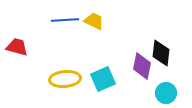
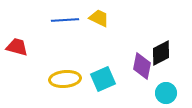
yellow trapezoid: moved 5 px right, 3 px up
black diamond: rotated 56 degrees clockwise
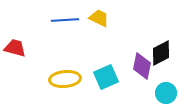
red trapezoid: moved 2 px left, 1 px down
cyan square: moved 3 px right, 2 px up
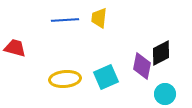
yellow trapezoid: rotated 110 degrees counterclockwise
cyan circle: moved 1 px left, 1 px down
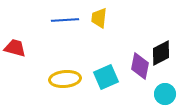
purple diamond: moved 2 px left
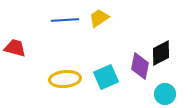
yellow trapezoid: rotated 50 degrees clockwise
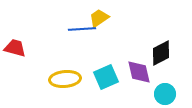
blue line: moved 17 px right, 9 px down
purple diamond: moved 1 px left, 6 px down; rotated 24 degrees counterclockwise
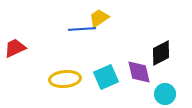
red trapezoid: rotated 40 degrees counterclockwise
